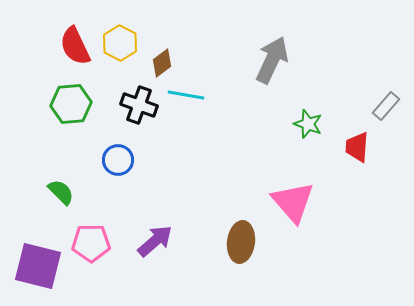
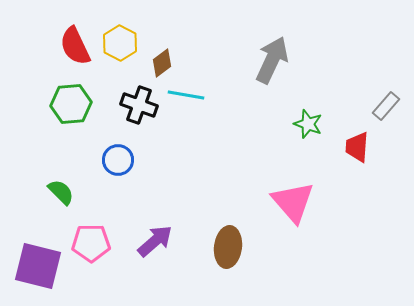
brown ellipse: moved 13 px left, 5 px down
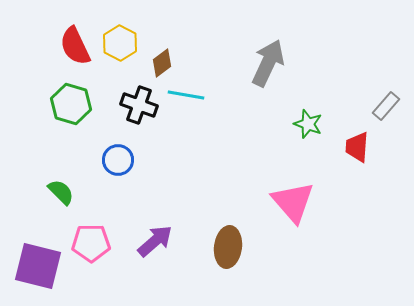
gray arrow: moved 4 px left, 3 px down
green hexagon: rotated 21 degrees clockwise
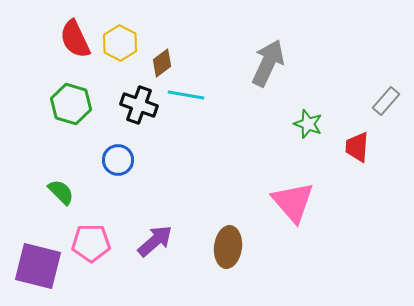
red semicircle: moved 7 px up
gray rectangle: moved 5 px up
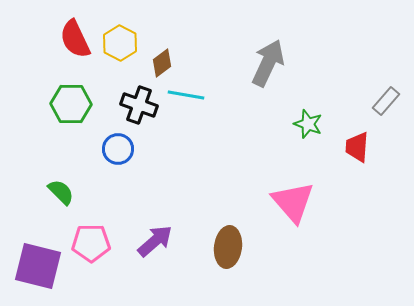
green hexagon: rotated 15 degrees counterclockwise
blue circle: moved 11 px up
